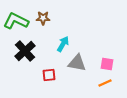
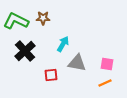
red square: moved 2 px right
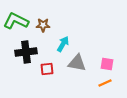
brown star: moved 7 px down
black cross: moved 1 px right, 1 px down; rotated 35 degrees clockwise
red square: moved 4 px left, 6 px up
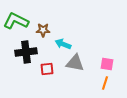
brown star: moved 5 px down
cyan arrow: rotated 98 degrees counterclockwise
gray triangle: moved 2 px left
orange line: rotated 48 degrees counterclockwise
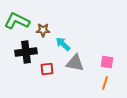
green L-shape: moved 1 px right
cyan arrow: rotated 21 degrees clockwise
pink square: moved 2 px up
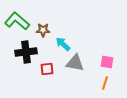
green L-shape: rotated 15 degrees clockwise
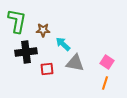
green L-shape: rotated 60 degrees clockwise
pink square: rotated 24 degrees clockwise
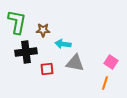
green L-shape: moved 1 px down
cyan arrow: rotated 35 degrees counterclockwise
pink square: moved 4 px right
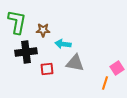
pink square: moved 6 px right, 6 px down; rotated 24 degrees clockwise
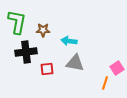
cyan arrow: moved 6 px right, 3 px up
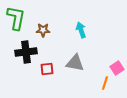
green L-shape: moved 1 px left, 4 px up
cyan arrow: moved 12 px right, 11 px up; rotated 63 degrees clockwise
